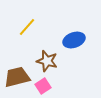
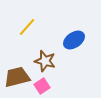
blue ellipse: rotated 15 degrees counterclockwise
brown star: moved 2 px left
pink square: moved 1 px left
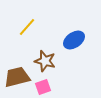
pink square: moved 1 px right, 1 px down; rotated 14 degrees clockwise
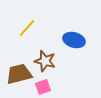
yellow line: moved 1 px down
blue ellipse: rotated 50 degrees clockwise
brown trapezoid: moved 2 px right, 3 px up
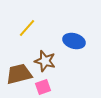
blue ellipse: moved 1 px down
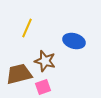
yellow line: rotated 18 degrees counterclockwise
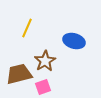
brown star: rotated 25 degrees clockwise
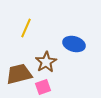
yellow line: moved 1 px left
blue ellipse: moved 3 px down
brown star: moved 1 px right, 1 px down
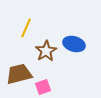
brown star: moved 11 px up
